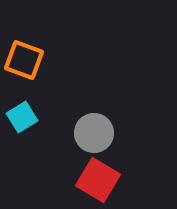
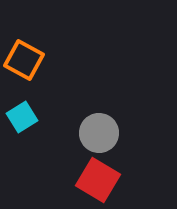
orange square: rotated 9 degrees clockwise
gray circle: moved 5 px right
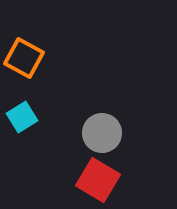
orange square: moved 2 px up
gray circle: moved 3 px right
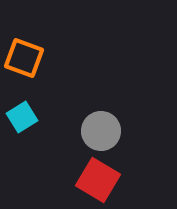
orange square: rotated 9 degrees counterclockwise
gray circle: moved 1 px left, 2 px up
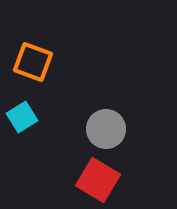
orange square: moved 9 px right, 4 px down
gray circle: moved 5 px right, 2 px up
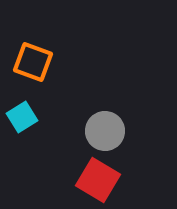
gray circle: moved 1 px left, 2 px down
